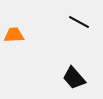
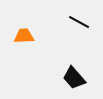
orange trapezoid: moved 10 px right, 1 px down
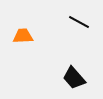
orange trapezoid: moved 1 px left
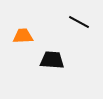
black trapezoid: moved 22 px left, 18 px up; rotated 135 degrees clockwise
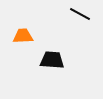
black line: moved 1 px right, 8 px up
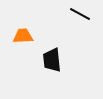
black trapezoid: rotated 100 degrees counterclockwise
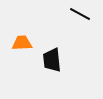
orange trapezoid: moved 1 px left, 7 px down
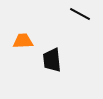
orange trapezoid: moved 1 px right, 2 px up
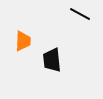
orange trapezoid: rotated 95 degrees clockwise
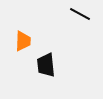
black trapezoid: moved 6 px left, 5 px down
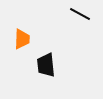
orange trapezoid: moved 1 px left, 2 px up
